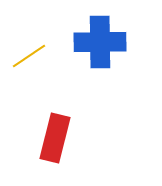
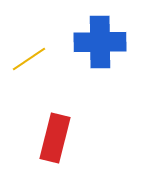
yellow line: moved 3 px down
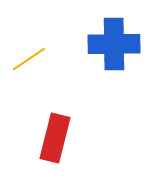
blue cross: moved 14 px right, 2 px down
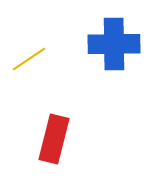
red rectangle: moved 1 px left, 1 px down
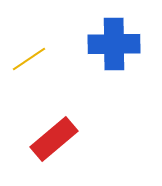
red rectangle: rotated 36 degrees clockwise
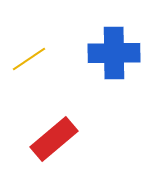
blue cross: moved 9 px down
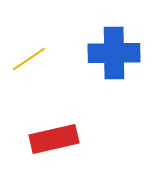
red rectangle: rotated 27 degrees clockwise
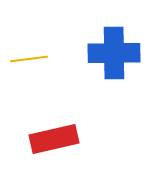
yellow line: rotated 27 degrees clockwise
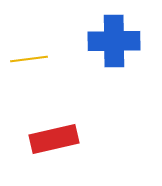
blue cross: moved 12 px up
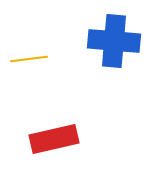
blue cross: rotated 6 degrees clockwise
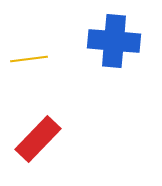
red rectangle: moved 16 px left; rotated 33 degrees counterclockwise
